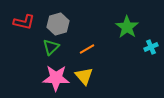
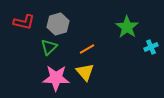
green triangle: moved 2 px left
yellow triangle: moved 1 px right, 4 px up
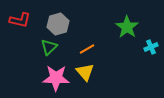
red L-shape: moved 4 px left, 2 px up
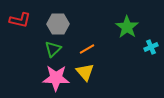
gray hexagon: rotated 15 degrees clockwise
green triangle: moved 4 px right, 2 px down
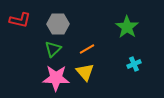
cyan cross: moved 17 px left, 17 px down
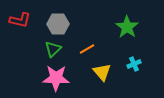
yellow triangle: moved 17 px right
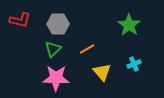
green star: moved 2 px right, 2 px up
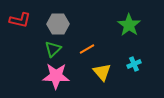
pink star: moved 2 px up
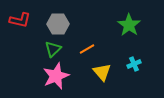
pink star: rotated 24 degrees counterclockwise
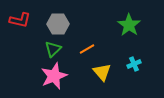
pink star: moved 2 px left
